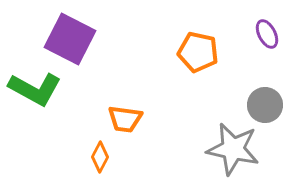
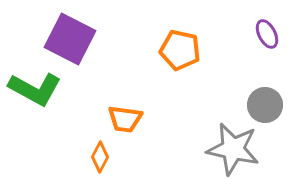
orange pentagon: moved 18 px left, 2 px up
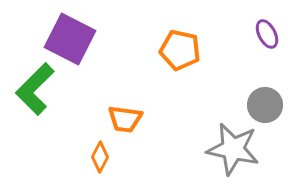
green L-shape: rotated 106 degrees clockwise
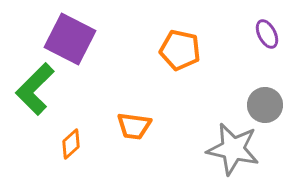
orange trapezoid: moved 9 px right, 7 px down
orange diamond: moved 29 px left, 13 px up; rotated 20 degrees clockwise
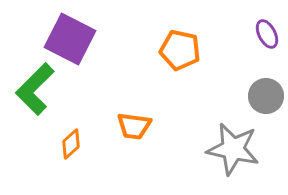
gray circle: moved 1 px right, 9 px up
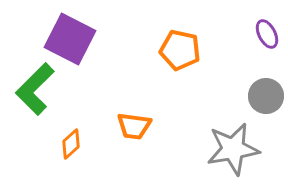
gray star: rotated 22 degrees counterclockwise
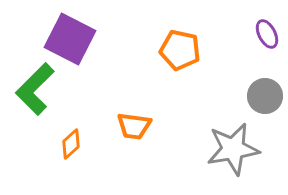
gray circle: moved 1 px left
